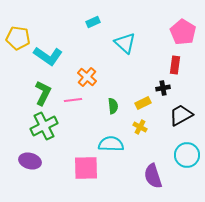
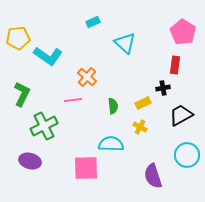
yellow pentagon: rotated 15 degrees counterclockwise
green L-shape: moved 21 px left, 1 px down
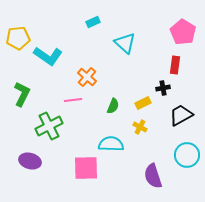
green semicircle: rotated 28 degrees clockwise
green cross: moved 5 px right
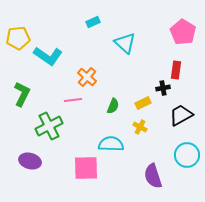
red rectangle: moved 1 px right, 5 px down
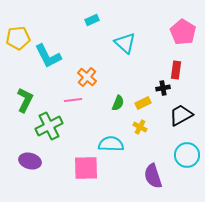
cyan rectangle: moved 1 px left, 2 px up
cyan L-shape: rotated 28 degrees clockwise
green L-shape: moved 3 px right, 6 px down
green semicircle: moved 5 px right, 3 px up
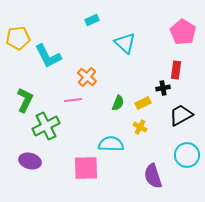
green cross: moved 3 px left
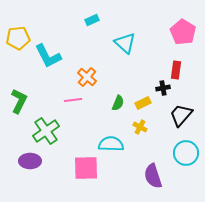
green L-shape: moved 6 px left, 1 px down
black trapezoid: rotated 20 degrees counterclockwise
green cross: moved 5 px down; rotated 8 degrees counterclockwise
cyan circle: moved 1 px left, 2 px up
purple ellipse: rotated 15 degrees counterclockwise
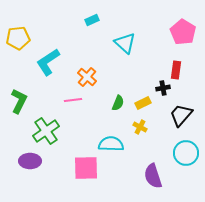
cyan L-shape: moved 6 px down; rotated 84 degrees clockwise
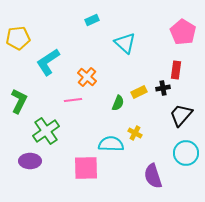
yellow rectangle: moved 4 px left, 11 px up
yellow cross: moved 5 px left, 6 px down
